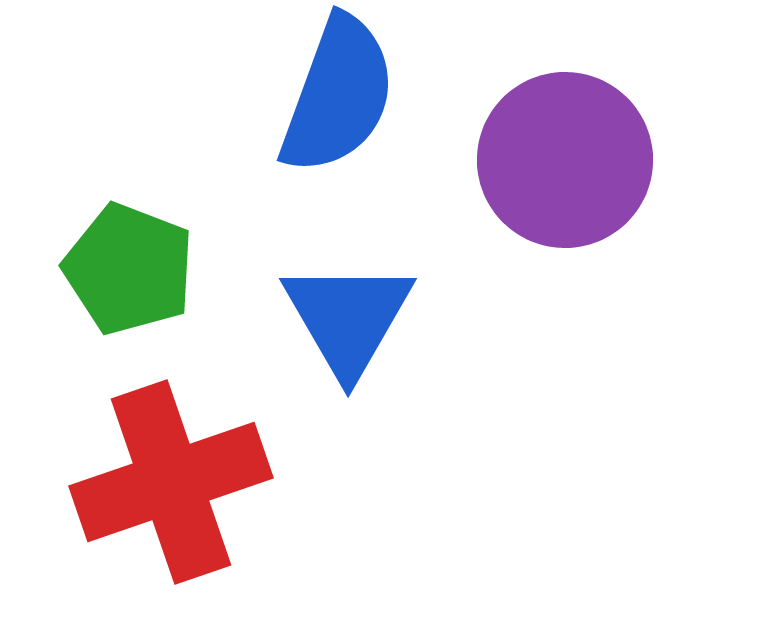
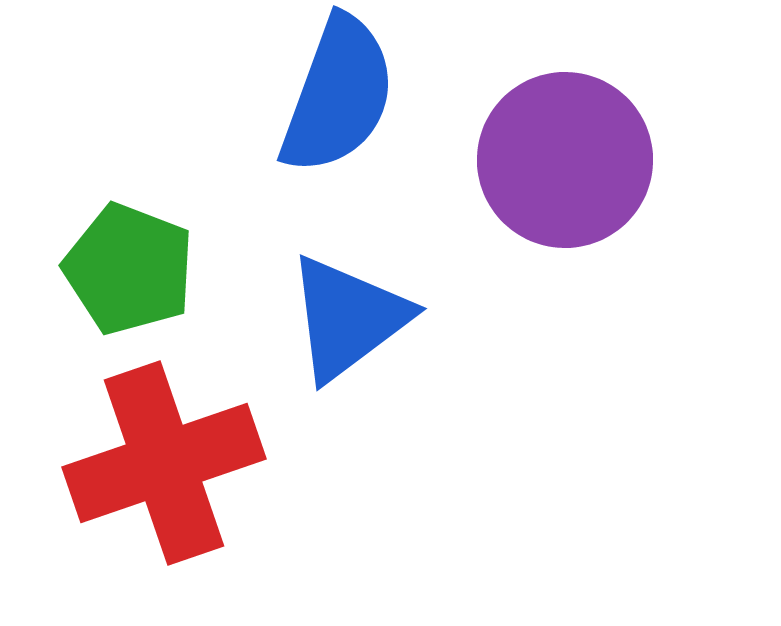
blue triangle: rotated 23 degrees clockwise
red cross: moved 7 px left, 19 px up
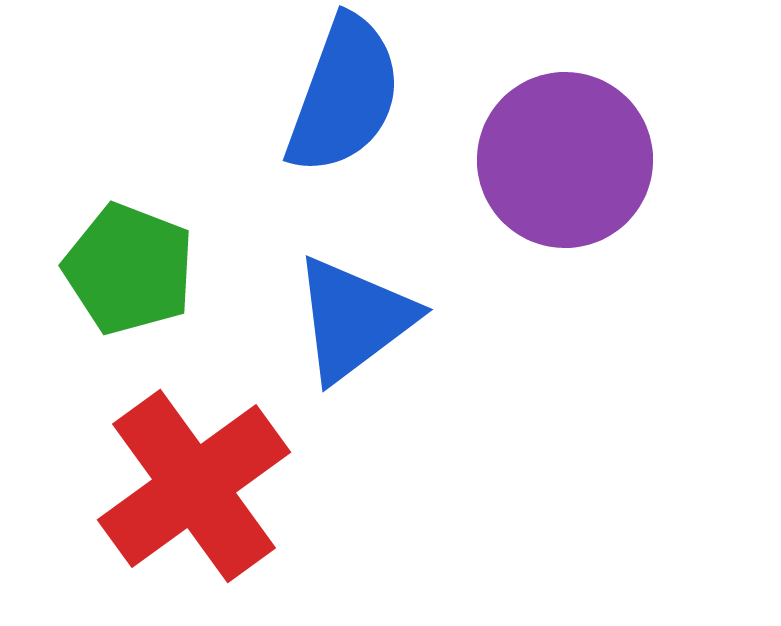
blue semicircle: moved 6 px right
blue triangle: moved 6 px right, 1 px down
red cross: moved 30 px right, 23 px down; rotated 17 degrees counterclockwise
